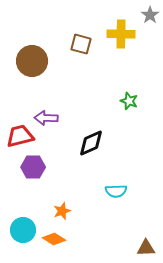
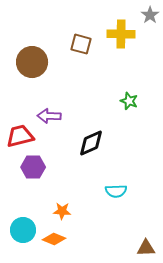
brown circle: moved 1 px down
purple arrow: moved 3 px right, 2 px up
orange star: rotated 24 degrees clockwise
orange diamond: rotated 10 degrees counterclockwise
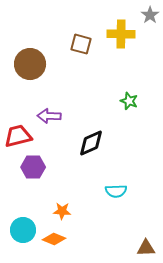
brown circle: moved 2 px left, 2 px down
red trapezoid: moved 2 px left
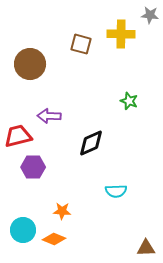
gray star: rotated 30 degrees counterclockwise
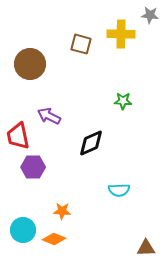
green star: moved 6 px left; rotated 18 degrees counterclockwise
purple arrow: rotated 25 degrees clockwise
red trapezoid: rotated 88 degrees counterclockwise
cyan semicircle: moved 3 px right, 1 px up
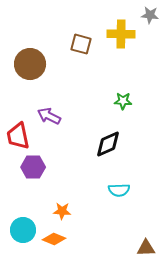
black diamond: moved 17 px right, 1 px down
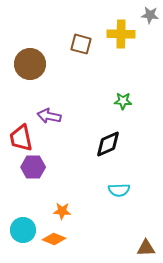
purple arrow: rotated 15 degrees counterclockwise
red trapezoid: moved 3 px right, 2 px down
